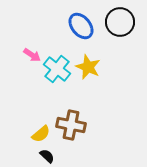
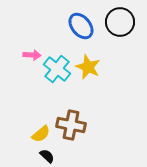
pink arrow: rotated 30 degrees counterclockwise
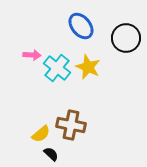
black circle: moved 6 px right, 16 px down
cyan cross: moved 1 px up
black semicircle: moved 4 px right, 2 px up
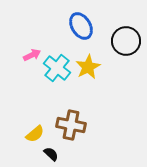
blue ellipse: rotated 8 degrees clockwise
black circle: moved 3 px down
pink arrow: rotated 30 degrees counterclockwise
yellow star: rotated 20 degrees clockwise
yellow semicircle: moved 6 px left
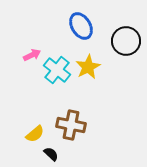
cyan cross: moved 2 px down
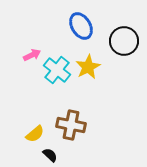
black circle: moved 2 px left
black semicircle: moved 1 px left, 1 px down
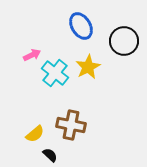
cyan cross: moved 2 px left, 3 px down
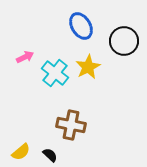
pink arrow: moved 7 px left, 2 px down
yellow semicircle: moved 14 px left, 18 px down
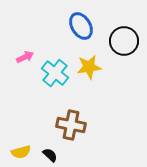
yellow star: moved 1 px right; rotated 20 degrees clockwise
yellow semicircle: rotated 24 degrees clockwise
